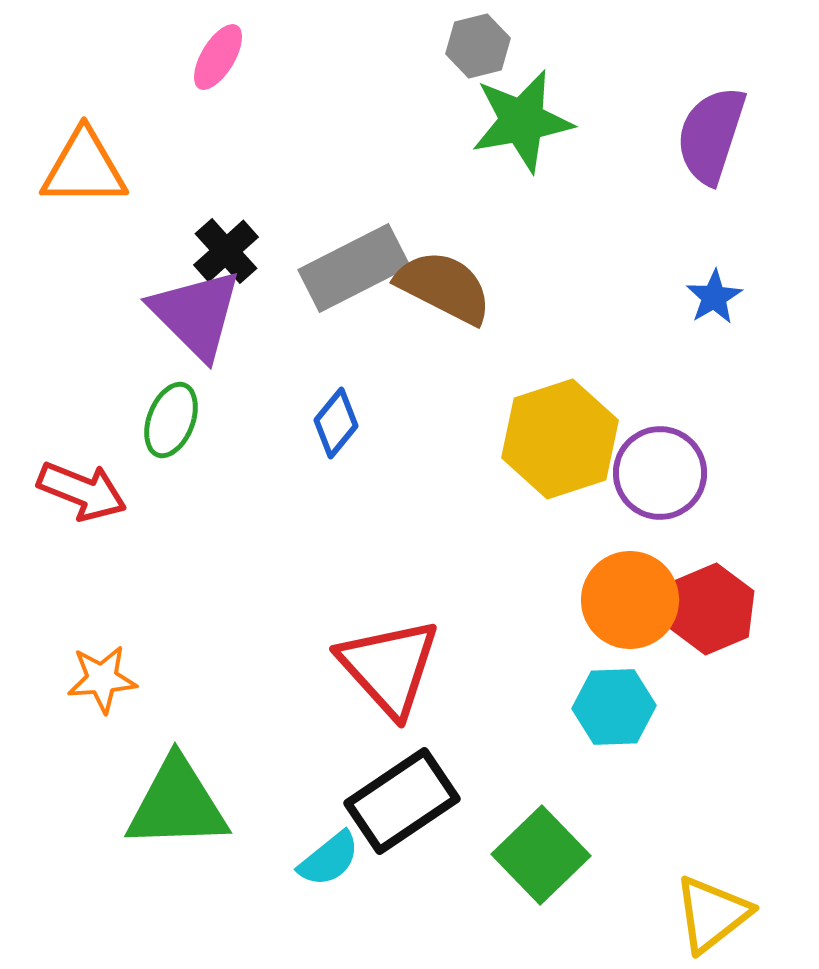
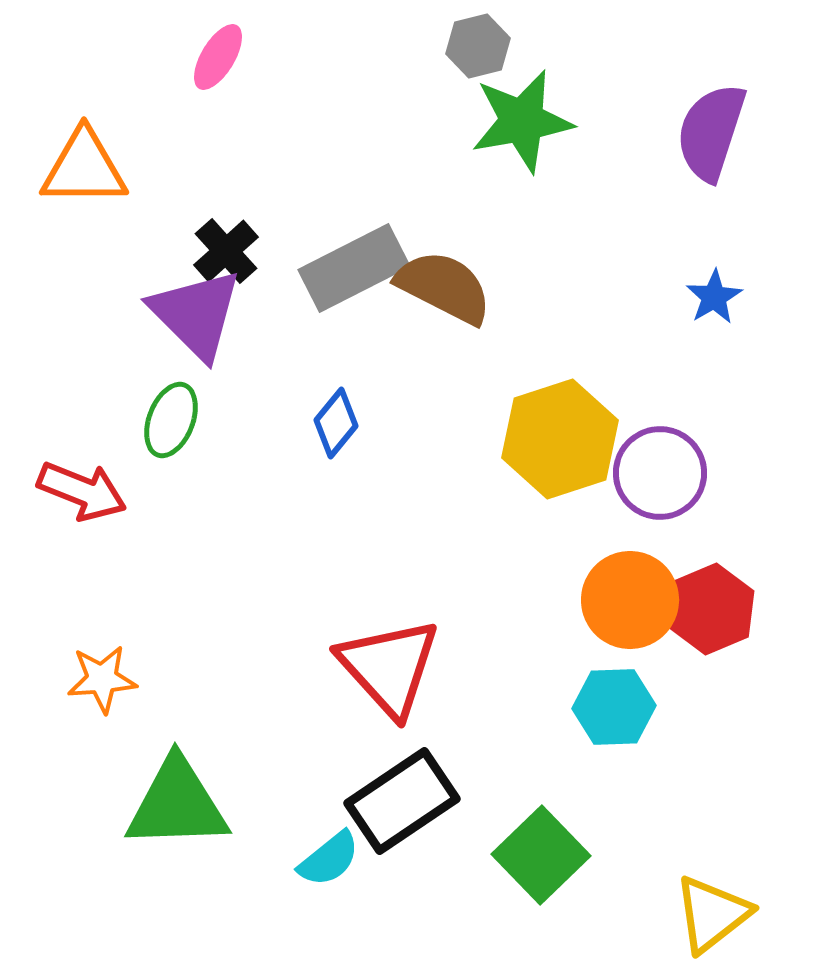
purple semicircle: moved 3 px up
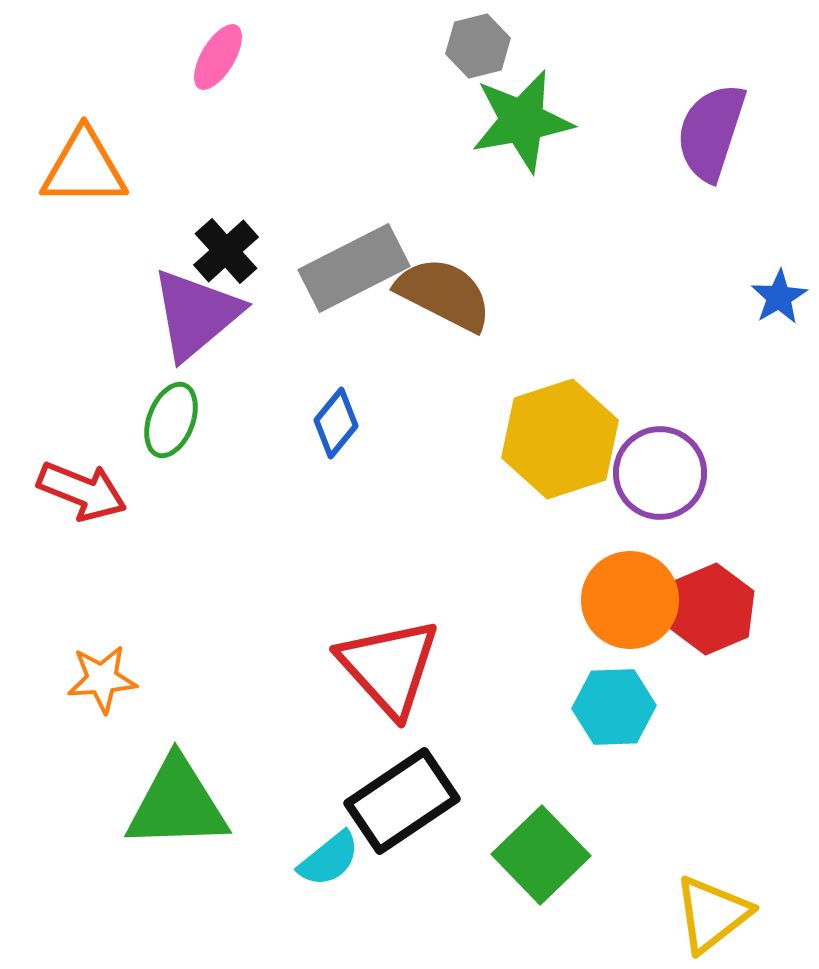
brown semicircle: moved 7 px down
blue star: moved 65 px right
purple triangle: rotated 35 degrees clockwise
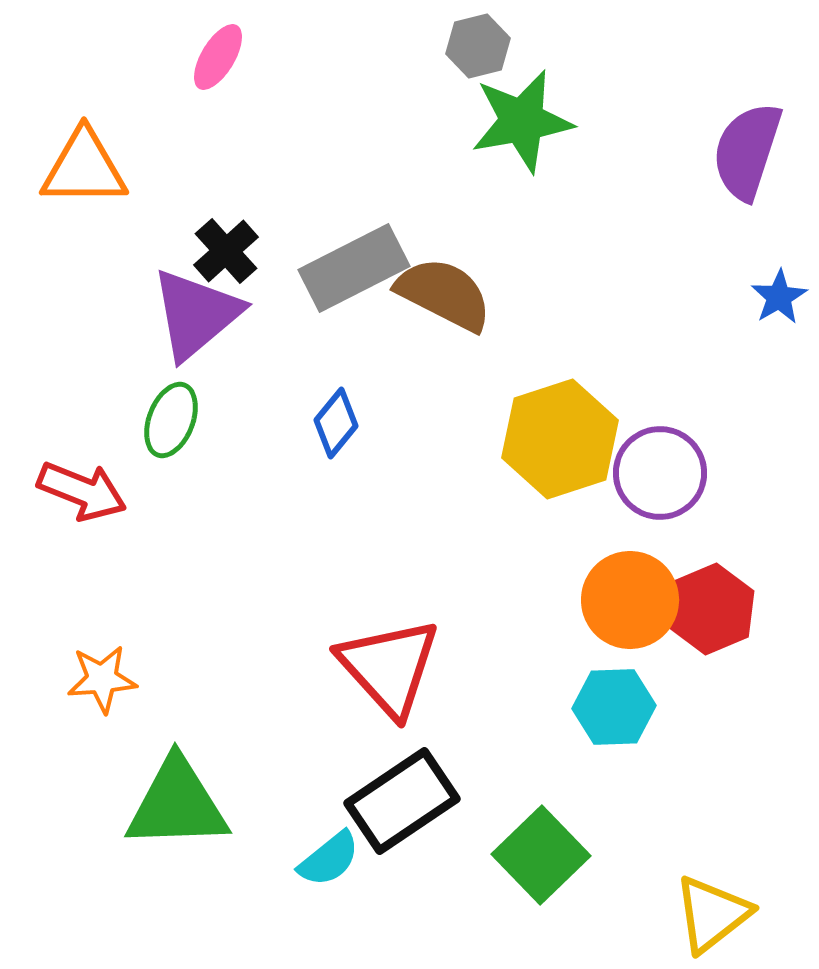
purple semicircle: moved 36 px right, 19 px down
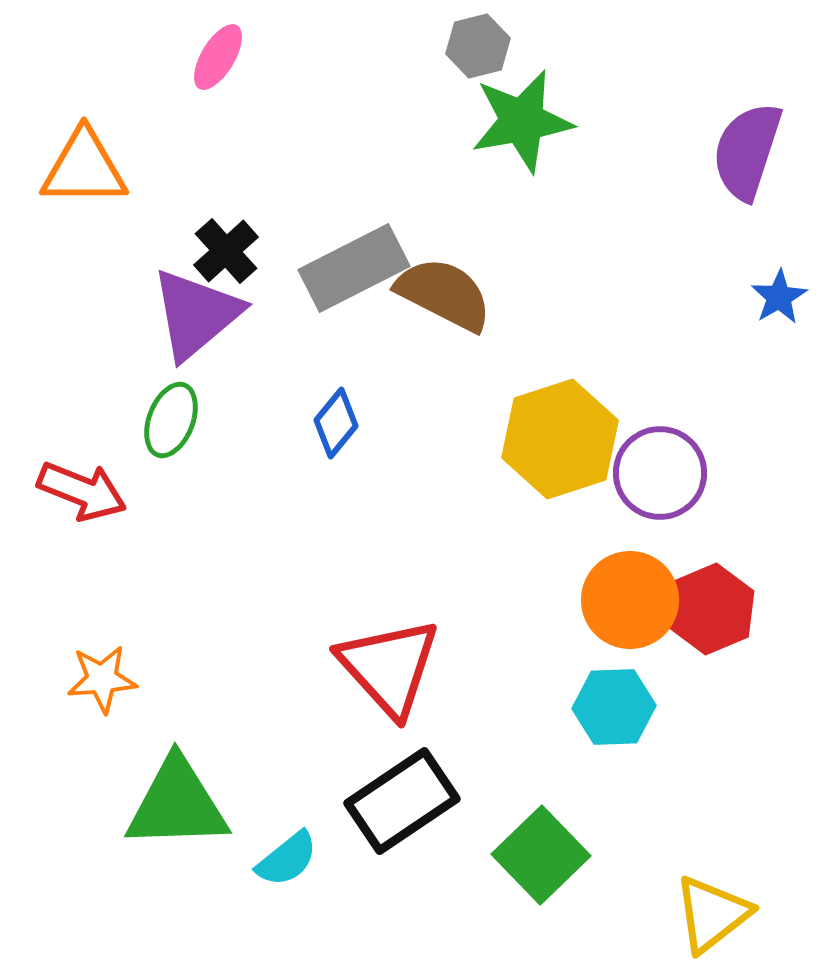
cyan semicircle: moved 42 px left
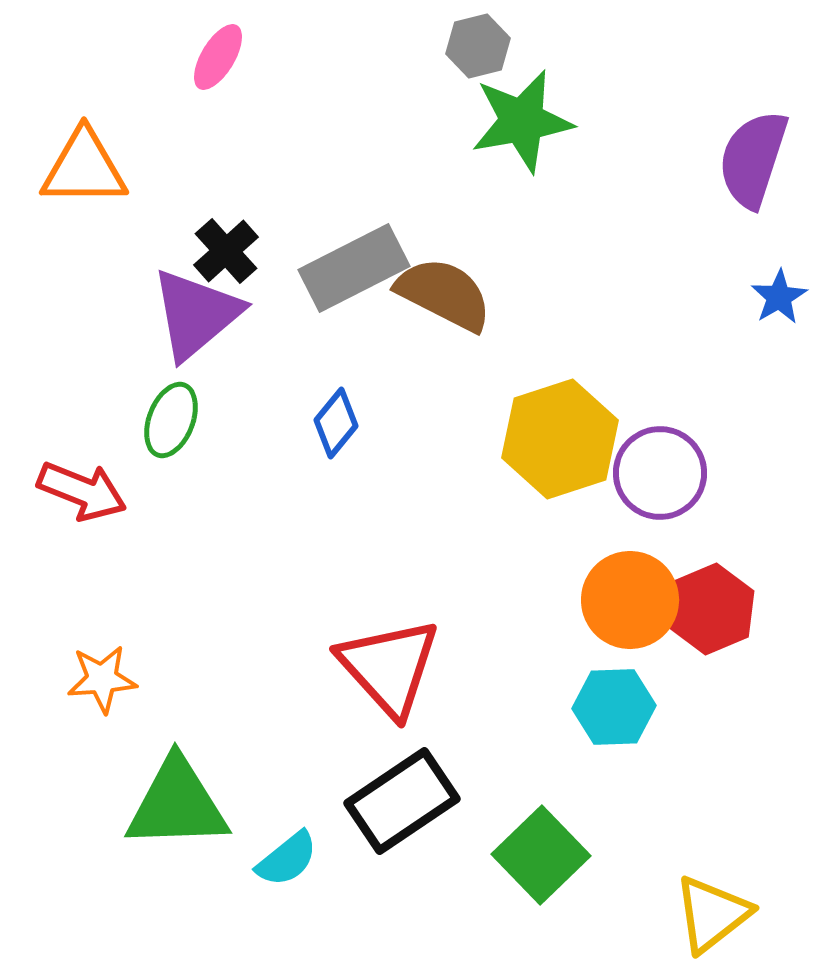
purple semicircle: moved 6 px right, 8 px down
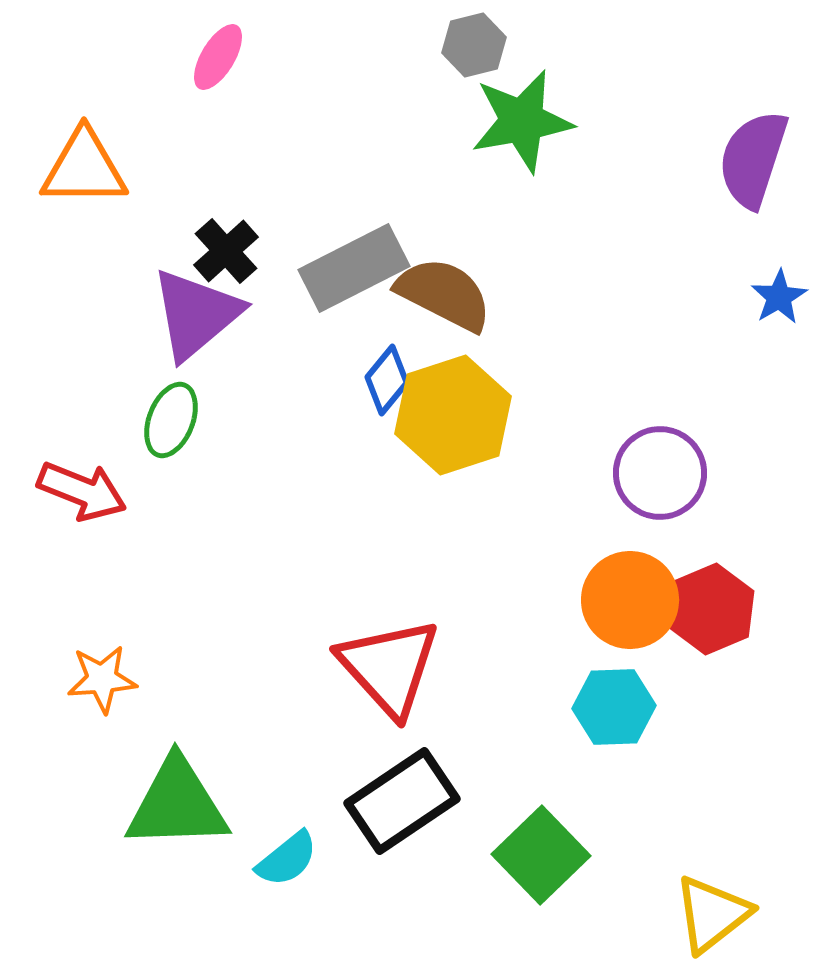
gray hexagon: moved 4 px left, 1 px up
blue diamond: moved 51 px right, 43 px up
yellow hexagon: moved 107 px left, 24 px up
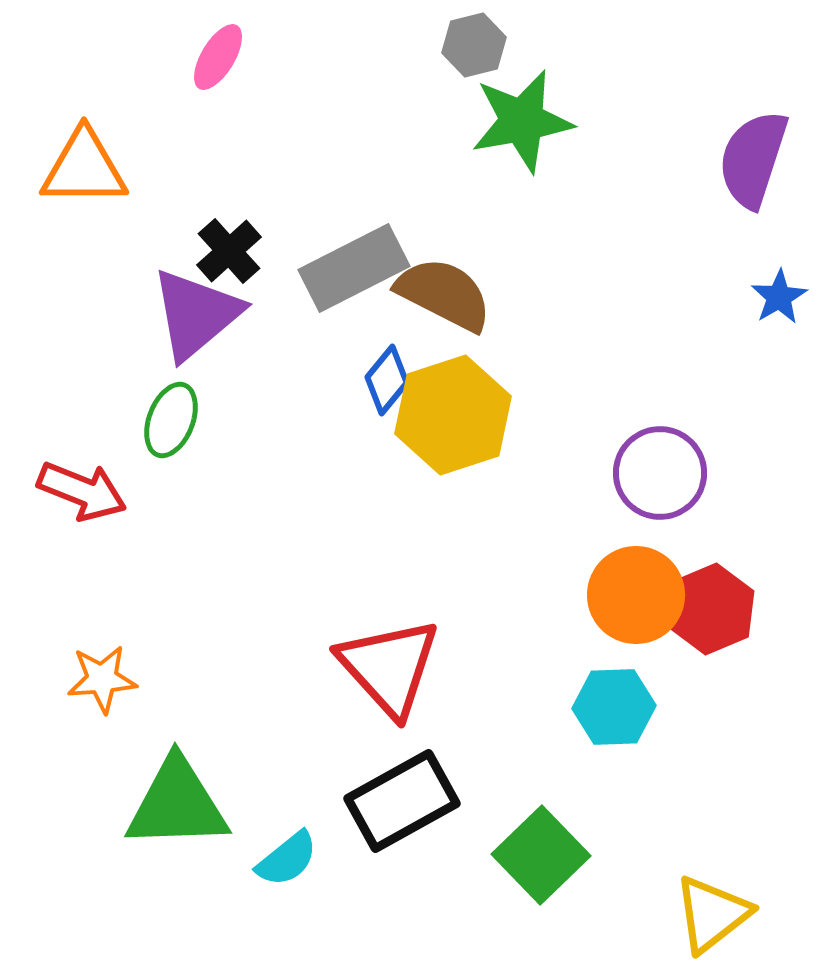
black cross: moved 3 px right
orange circle: moved 6 px right, 5 px up
black rectangle: rotated 5 degrees clockwise
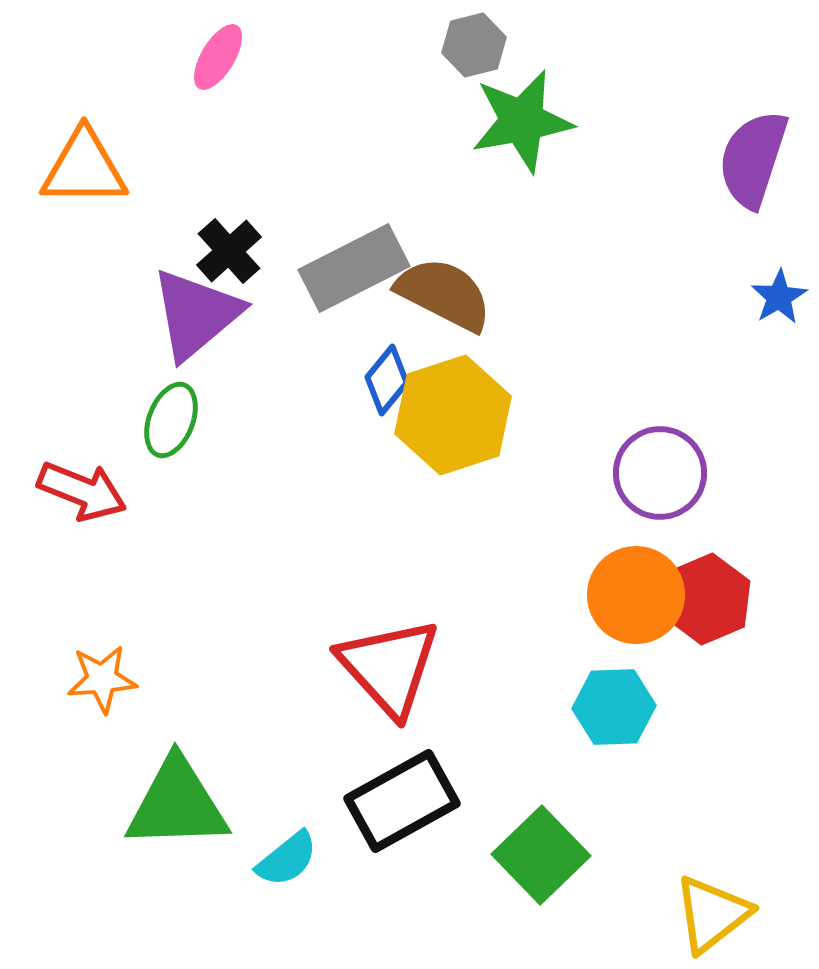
red hexagon: moved 4 px left, 10 px up
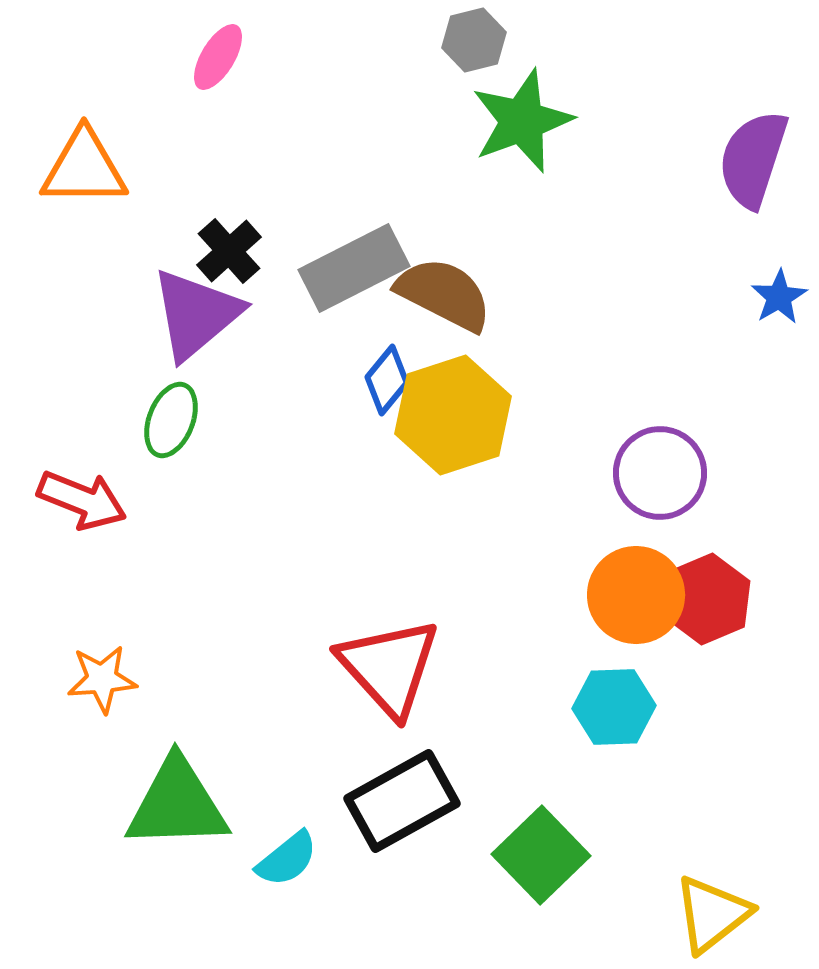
gray hexagon: moved 5 px up
green star: rotated 10 degrees counterclockwise
red arrow: moved 9 px down
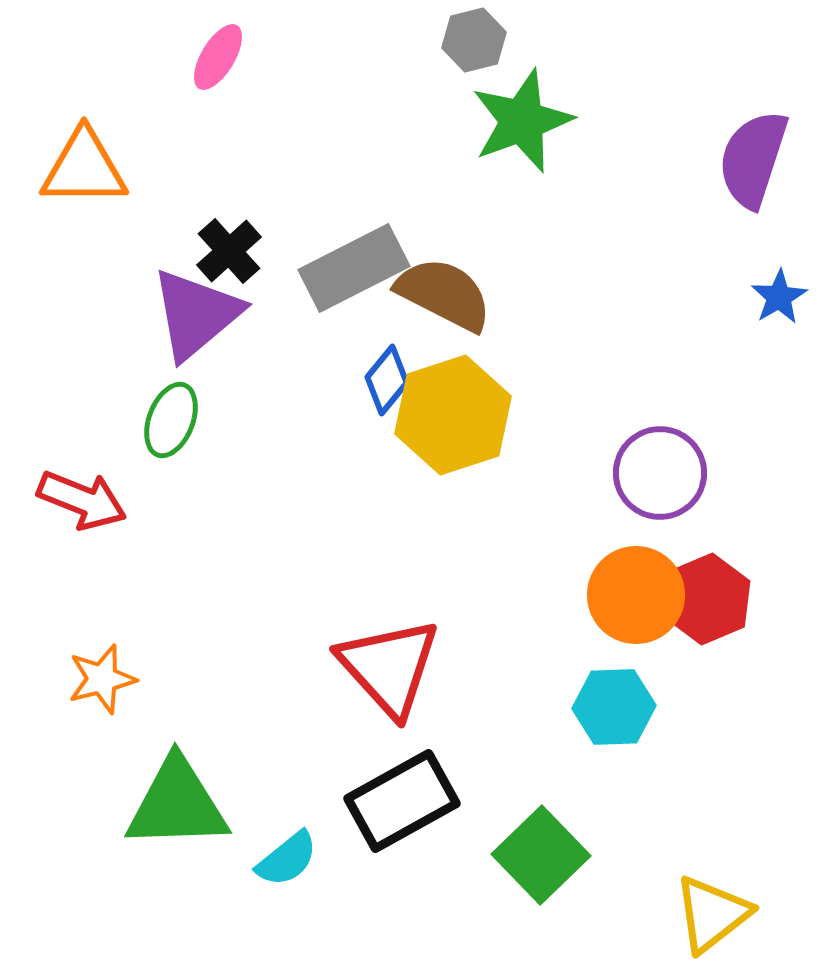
orange star: rotated 10 degrees counterclockwise
